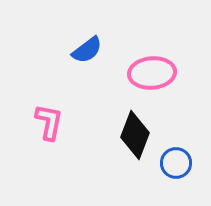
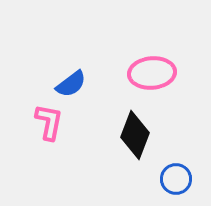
blue semicircle: moved 16 px left, 34 px down
blue circle: moved 16 px down
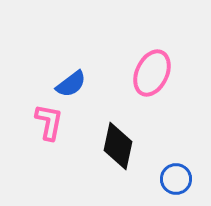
pink ellipse: rotated 60 degrees counterclockwise
black diamond: moved 17 px left, 11 px down; rotated 9 degrees counterclockwise
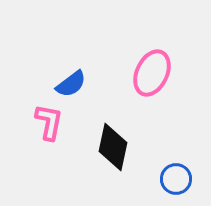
black diamond: moved 5 px left, 1 px down
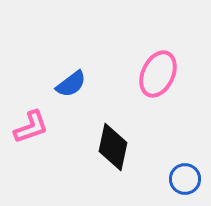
pink ellipse: moved 6 px right, 1 px down
pink L-shape: moved 18 px left, 5 px down; rotated 60 degrees clockwise
blue circle: moved 9 px right
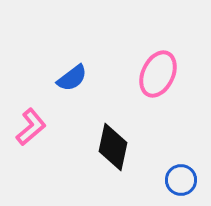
blue semicircle: moved 1 px right, 6 px up
pink L-shape: rotated 21 degrees counterclockwise
blue circle: moved 4 px left, 1 px down
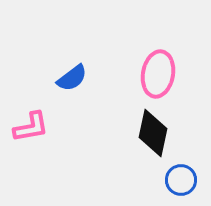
pink ellipse: rotated 15 degrees counterclockwise
pink L-shape: rotated 30 degrees clockwise
black diamond: moved 40 px right, 14 px up
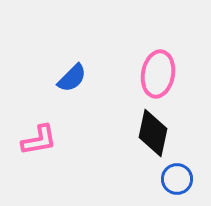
blue semicircle: rotated 8 degrees counterclockwise
pink L-shape: moved 8 px right, 13 px down
blue circle: moved 4 px left, 1 px up
